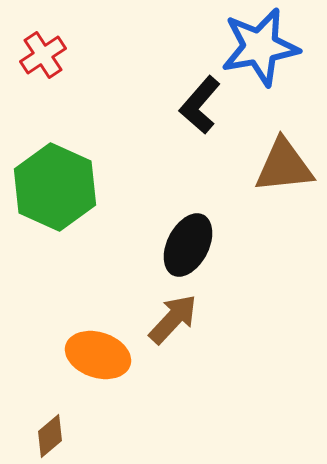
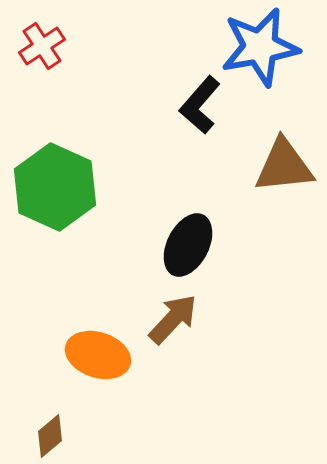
red cross: moved 1 px left, 9 px up
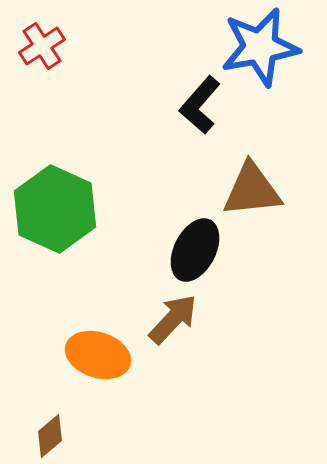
brown triangle: moved 32 px left, 24 px down
green hexagon: moved 22 px down
black ellipse: moved 7 px right, 5 px down
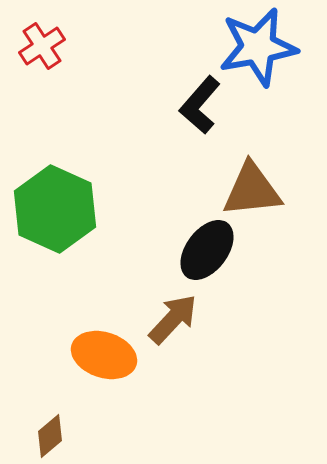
blue star: moved 2 px left
black ellipse: moved 12 px right; rotated 10 degrees clockwise
orange ellipse: moved 6 px right
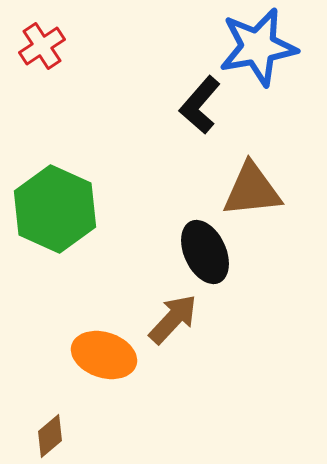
black ellipse: moved 2 px left, 2 px down; rotated 62 degrees counterclockwise
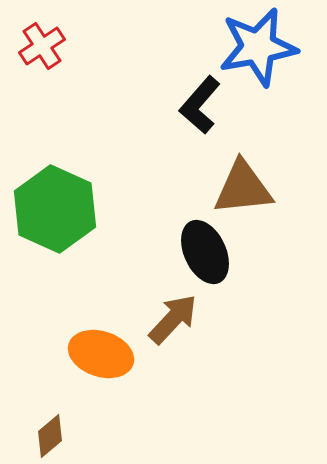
brown triangle: moved 9 px left, 2 px up
orange ellipse: moved 3 px left, 1 px up
